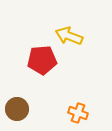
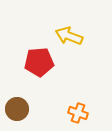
red pentagon: moved 3 px left, 2 px down
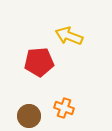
brown circle: moved 12 px right, 7 px down
orange cross: moved 14 px left, 5 px up
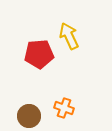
yellow arrow: rotated 44 degrees clockwise
red pentagon: moved 8 px up
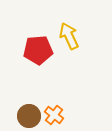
red pentagon: moved 1 px left, 4 px up
orange cross: moved 10 px left, 7 px down; rotated 18 degrees clockwise
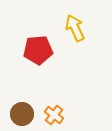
yellow arrow: moved 6 px right, 8 px up
brown circle: moved 7 px left, 2 px up
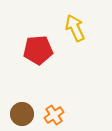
orange cross: rotated 18 degrees clockwise
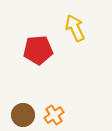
brown circle: moved 1 px right, 1 px down
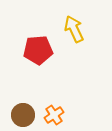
yellow arrow: moved 1 px left, 1 px down
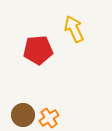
orange cross: moved 5 px left, 3 px down
